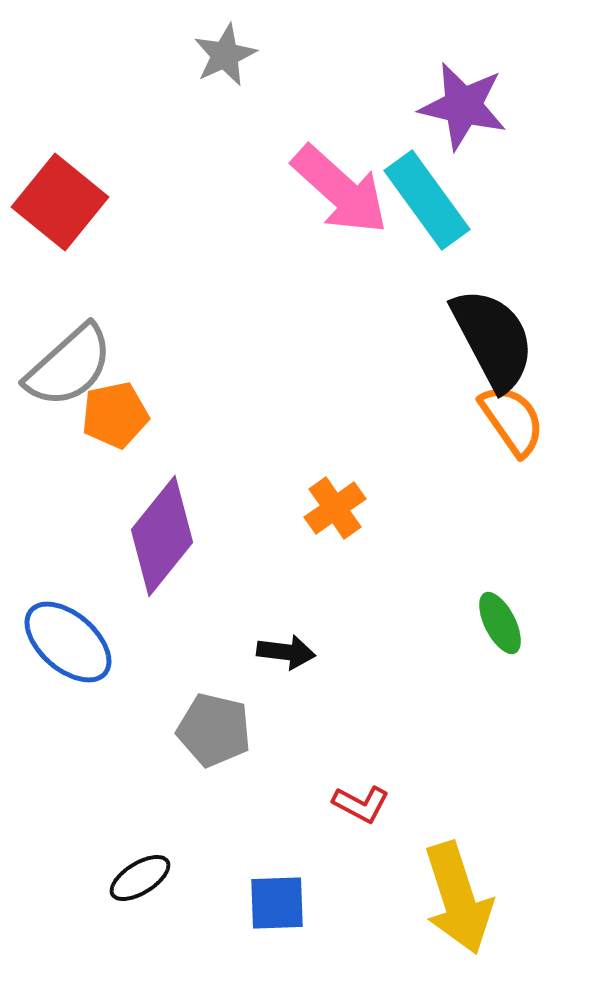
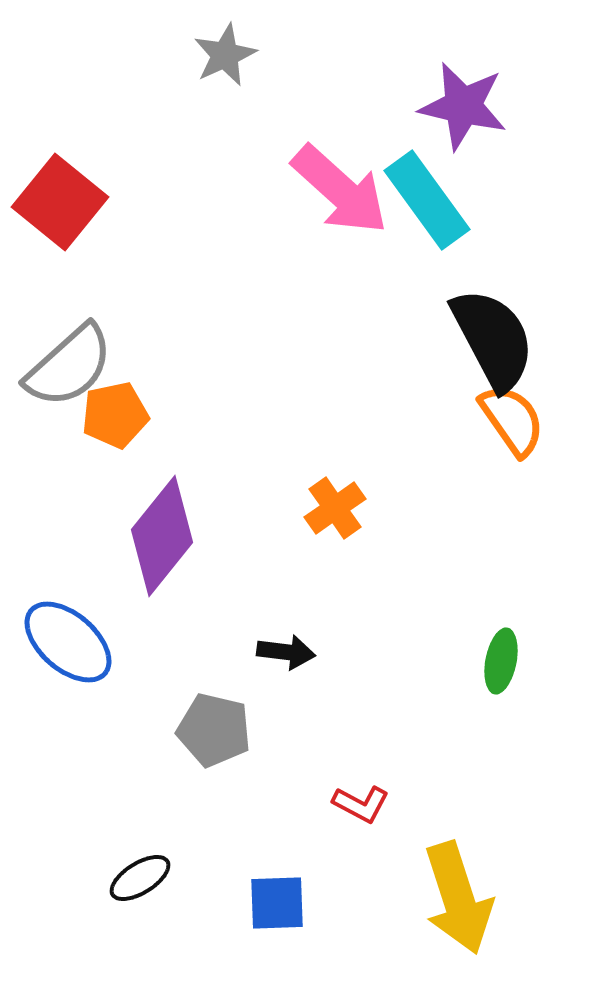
green ellipse: moved 1 px right, 38 px down; rotated 38 degrees clockwise
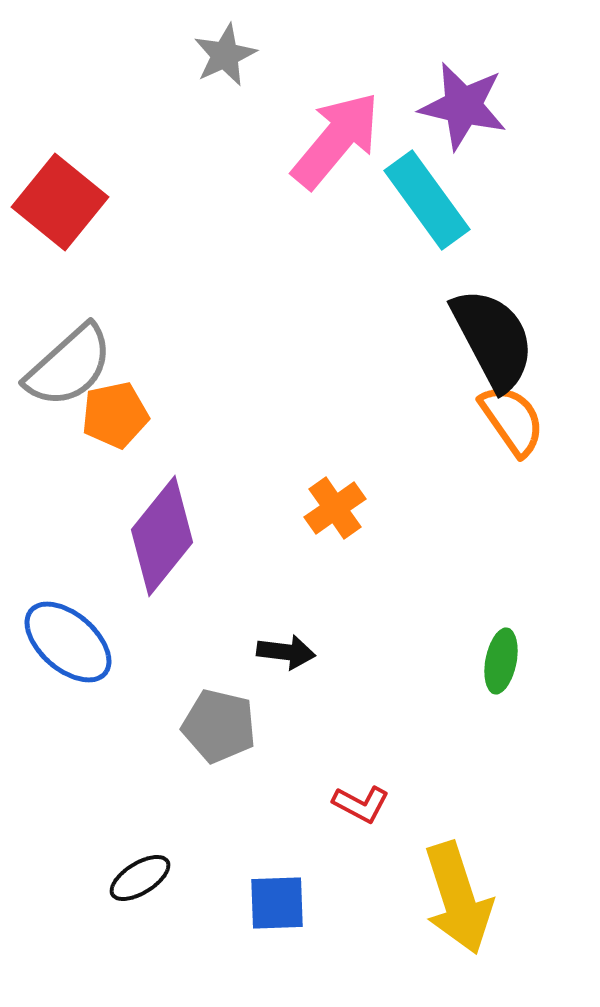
pink arrow: moved 4 px left, 50 px up; rotated 92 degrees counterclockwise
gray pentagon: moved 5 px right, 4 px up
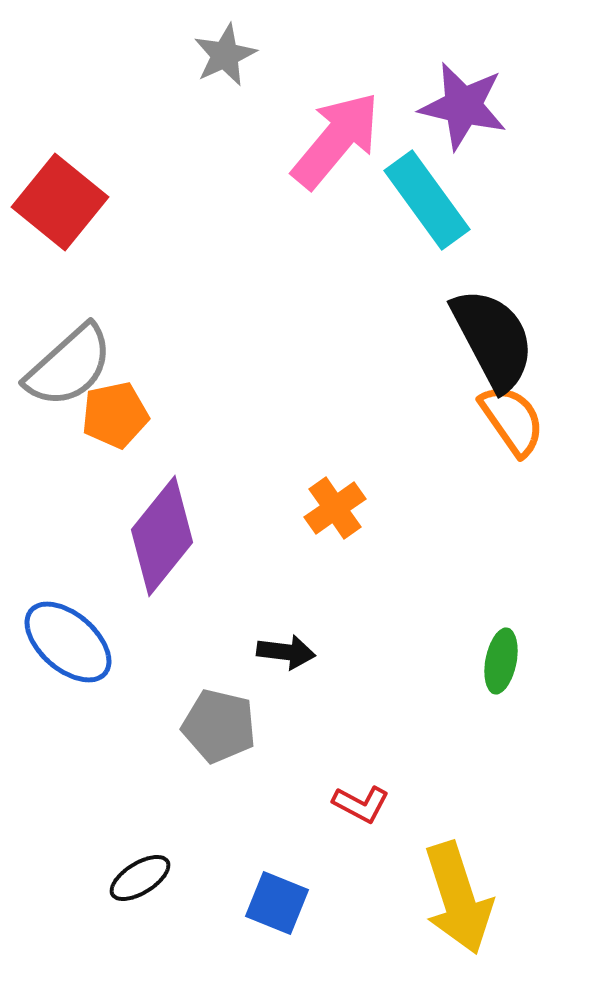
blue square: rotated 24 degrees clockwise
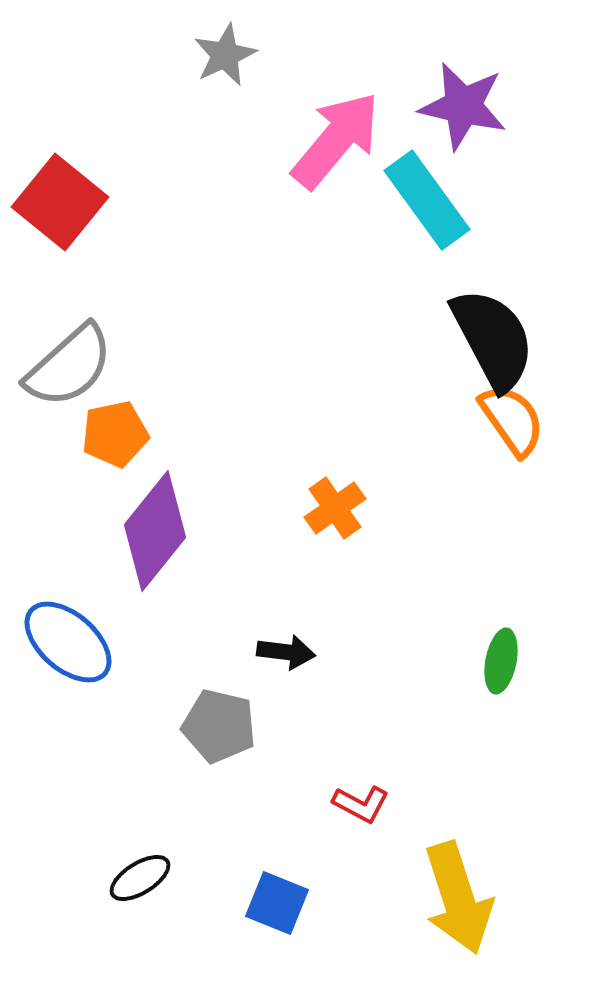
orange pentagon: moved 19 px down
purple diamond: moved 7 px left, 5 px up
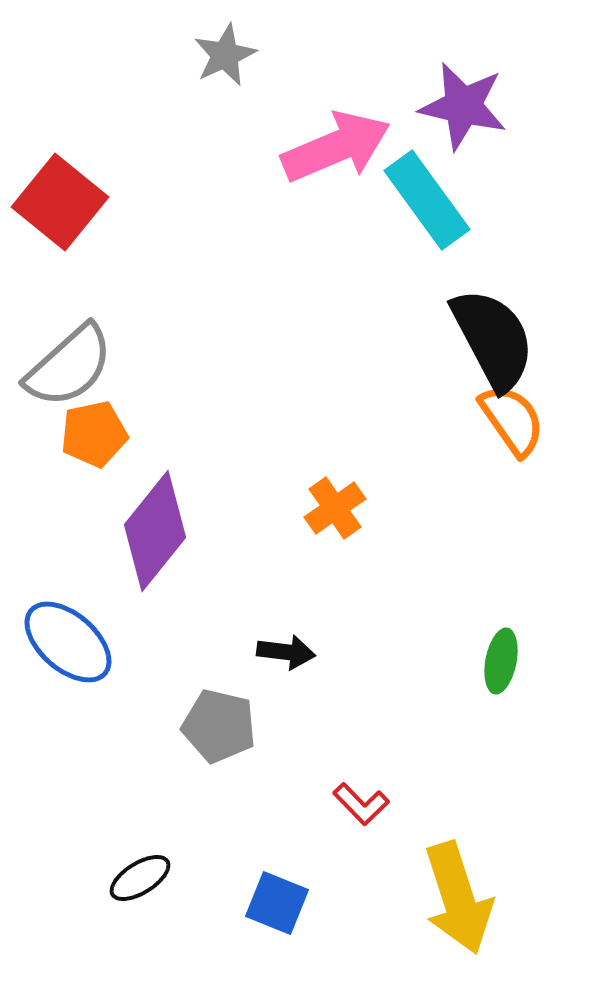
pink arrow: moved 7 px down; rotated 27 degrees clockwise
orange pentagon: moved 21 px left
red L-shape: rotated 18 degrees clockwise
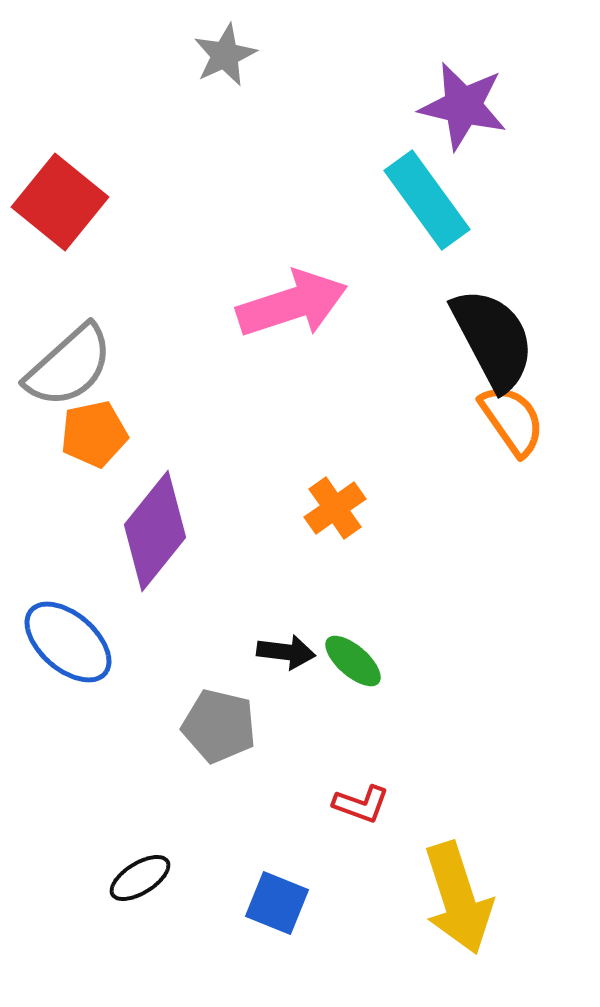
pink arrow: moved 44 px left, 157 px down; rotated 5 degrees clockwise
green ellipse: moved 148 px left; rotated 60 degrees counterclockwise
red L-shape: rotated 26 degrees counterclockwise
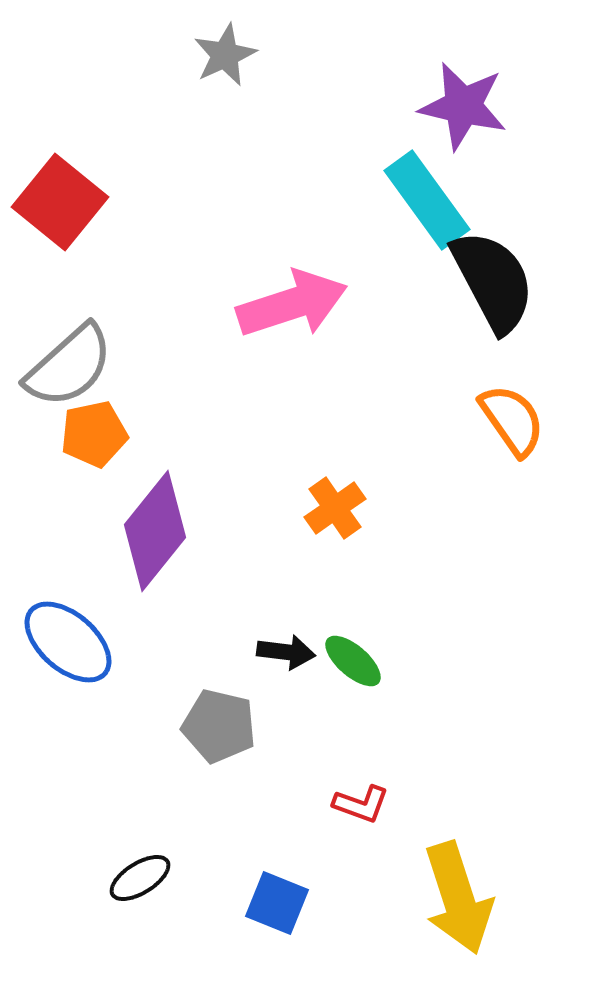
black semicircle: moved 58 px up
